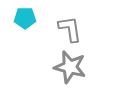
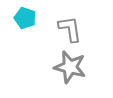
cyan pentagon: rotated 20 degrees clockwise
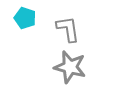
gray L-shape: moved 2 px left
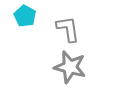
cyan pentagon: moved 2 px up; rotated 10 degrees clockwise
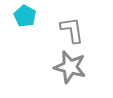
gray L-shape: moved 4 px right, 1 px down
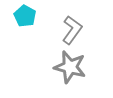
gray L-shape: rotated 44 degrees clockwise
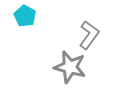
gray L-shape: moved 17 px right, 5 px down
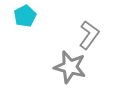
cyan pentagon: rotated 15 degrees clockwise
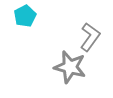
gray L-shape: moved 1 px right, 2 px down
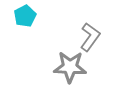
gray star: rotated 12 degrees counterclockwise
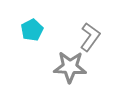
cyan pentagon: moved 7 px right, 14 px down
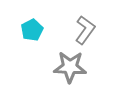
gray L-shape: moved 5 px left, 7 px up
